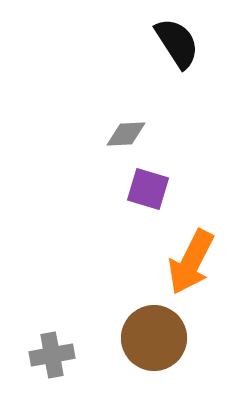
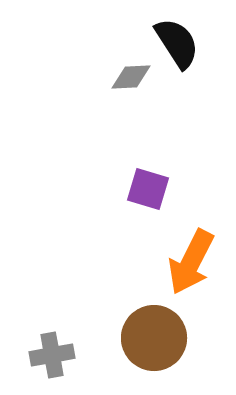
gray diamond: moved 5 px right, 57 px up
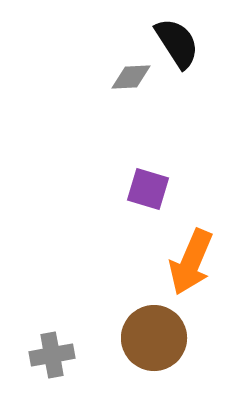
orange arrow: rotated 4 degrees counterclockwise
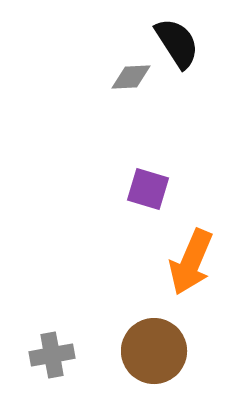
brown circle: moved 13 px down
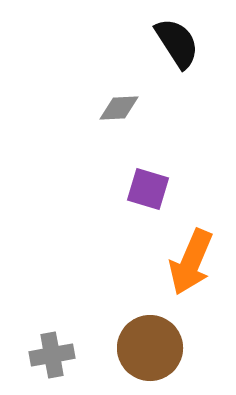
gray diamond: moved 12 px left, 31 px down
brown circle: moved 4 px left, 3 px up
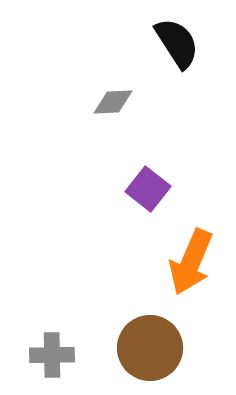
gray diamond: moved 6 px left, 6 px up
purple square: rotated 21 degrees clockwise
gray cross: rotated 9 degrees clockwise
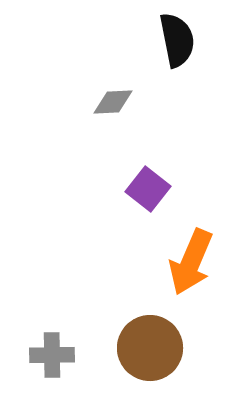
black semicircle: moved 3 px up; rotated 22 degrees clockwise
